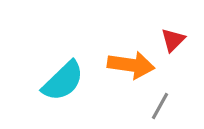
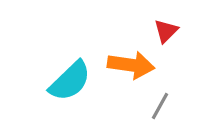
red triangle: moved 7 px left, 9 px up
cyan semicircle: moved 7 px right
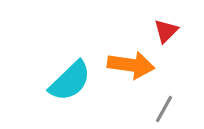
gray line: moved 4 px right, 3 px down
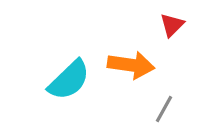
red triangle: moved 6 px right, 6 px up
cyan semicircle: moved 1 px left, 1 px up
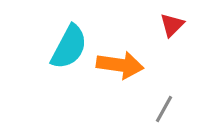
orange arrow: moved 11 px left
cyan semicircle: moved 33 px up; rotated 18 degrees counterclockwise
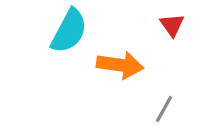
red triangle: rotated 20 degrees counterclockwise
cyan semicircle: moved 16 px up
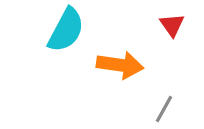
cyan semicircle: moved 3 px left, 1 px up
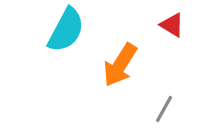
red triangle: rotated 24 degrees counterclockwise
orange arrow: rotated 114 degrees clockwise
